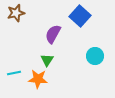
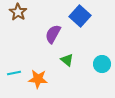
brown star: moved 2 px right, 1 px up; rotated 24 degrees counterclockwise
cyan circle: moved 7 px right, 8 px down
green triangle: moved 20 px right; rotated 24 degrees counterclockwise
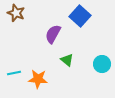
brown star: moved 2 px left, 1 px down; rotated 12 degrees counterclockwise
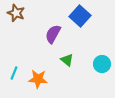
cyan line: rotated 56 degrees counterclockwise
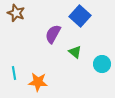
green triangle: moved 8 px right, 8 px up
cyan line: rotated 32 degrees counterclockwise
orange star: moved 3 px down
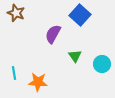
blue square: moved 1 px up
green triangle: moved 4 px down; rotated 16 degrees clockwise
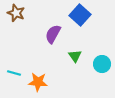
cyan line: rotated 64 degrees counterclockwise
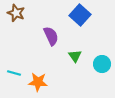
purple semicircle: moved 2 px left, 2 px down; rotated 126 degrees clockwise
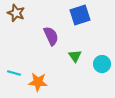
blue square: rotated 30 degrees clockwise
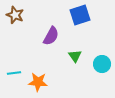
brown star: moved 1 px left, 2 px down
purple semicircle: rotated 54 degrees clockwise
cyan line: rotated 24 degrees counterclockwise
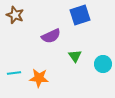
purple semicircle: rotated 36 degrees clockwise
cyan circle: moved 1 px right
orange star: moved 1 px right, 4 px up
